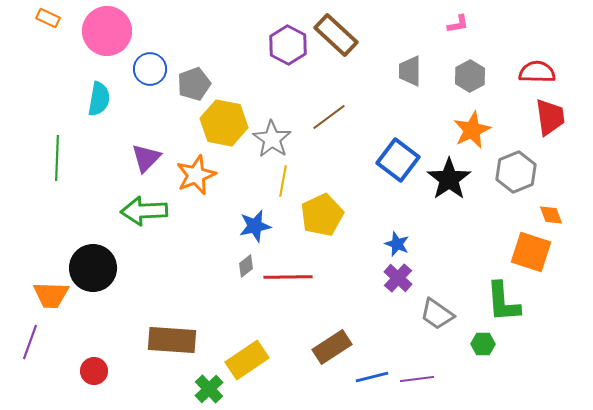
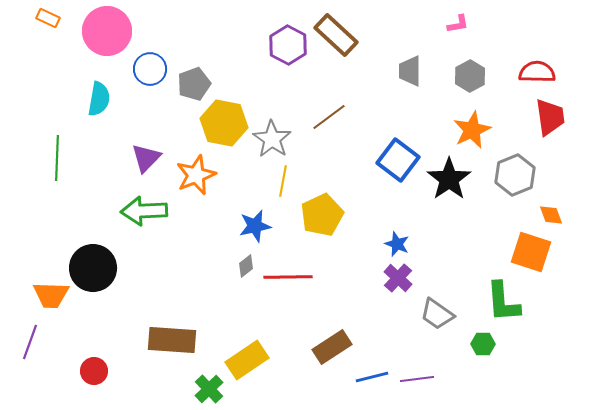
gray hexagon at (516, 172): moved 1 px left, 3 px down
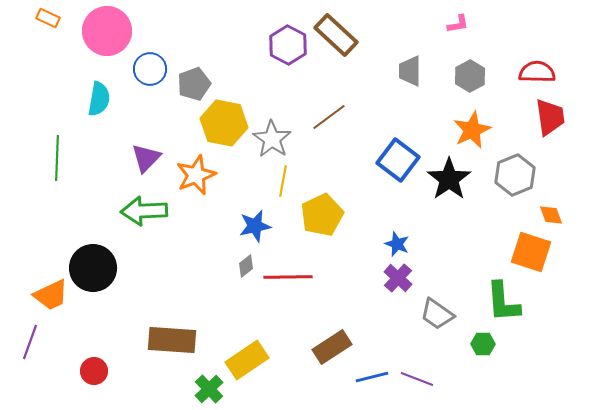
orange trapezoid at (51, 295): rotated 27 degrees counterclockwise
purple line at (417, 379): rotated 28 degrees clockwise
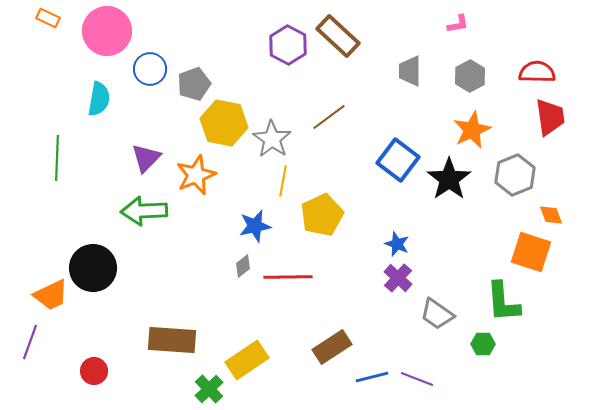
brown rectangle at (336, 35): moved 2 px right, 1 px down
gray diamond at (246, 266): moved 3 px left
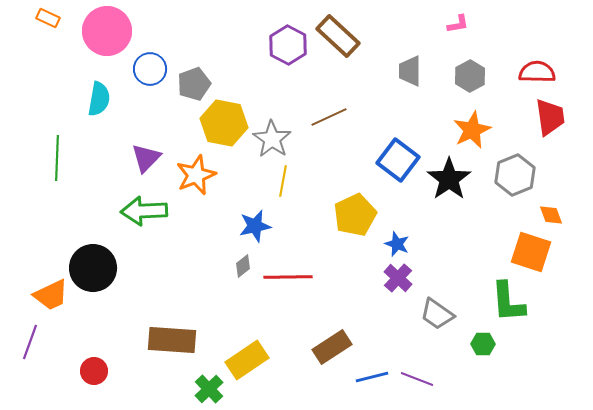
brown line at (329, 117): rotated 12 degrees clockwise
yellow pentagon at (322, 215): moved 33 px right
green L-shape at (503, 302): moved 5 px right
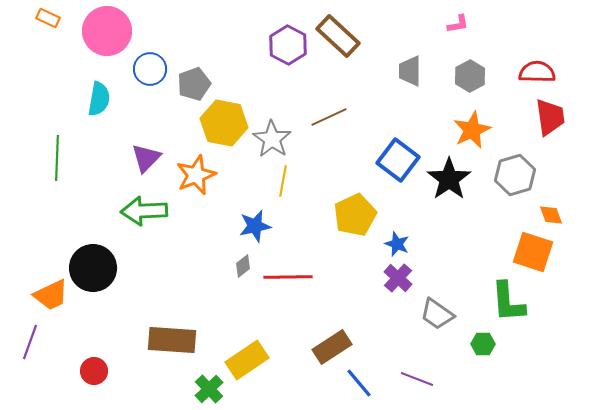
gray hexagon at (515, 175): rotated 6 degrees clockwise
orange square at (531, 252): moved 2 px right
blue line at (372, 377): moved 13 px left, 6 px down; rotated 64 degrees clockwise
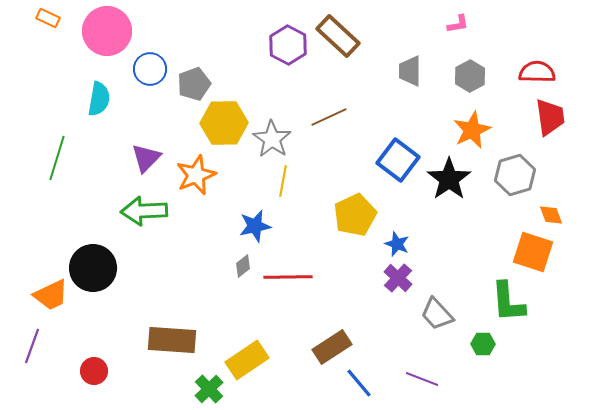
yellow hexagon at (224, 123): rotated 12 degrees counterclockwise
green line at (57, 158): rotated 15 degrees clockwise
gray trapezoid at (437, 314): rotated 12 degrees clockwise
purple line at (30, 342): moved 2 px right, 4 px down
purple line at (417, 379): moved 5 px right
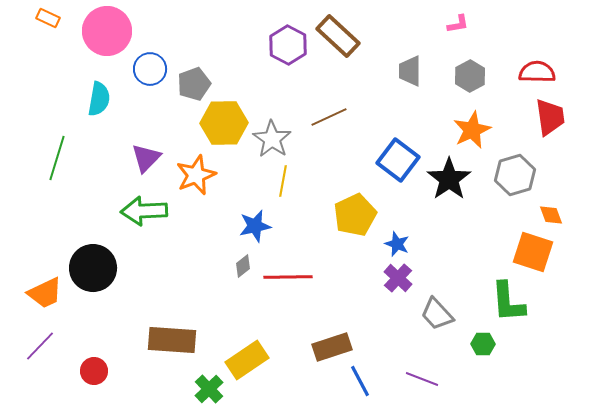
orange trapezoid at (51, 295): moved 6 px left, 2 px up
purple line at (32, 346): moved 8 px right; rotated 24 degrees clockwise
brown rectangle at (332, 347): rotated 15 degrees clockwise
blue line at (359, 383): moved 1 px right, 2 px up; rotated 12 degrees clockwise
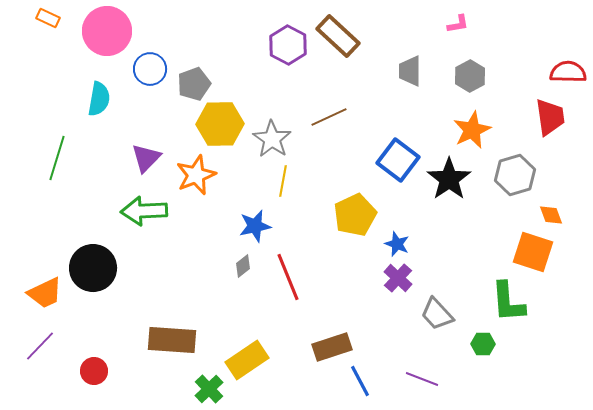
red semicircle at (537, 72): moved 31 px right
yellow hexagon at (224, 123): moved 4 px left, 1 px down
red line at (288, 277): rotated 69 degrees clockwise
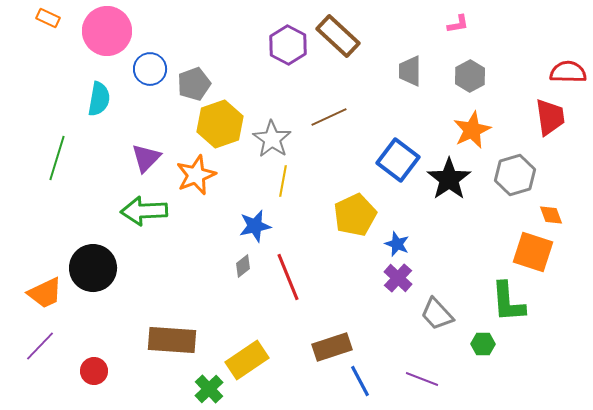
yellow hexagon at (220, 124): rotated 18 degrees counterclockwise
